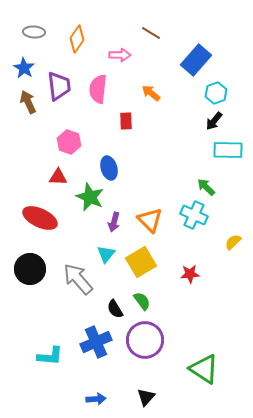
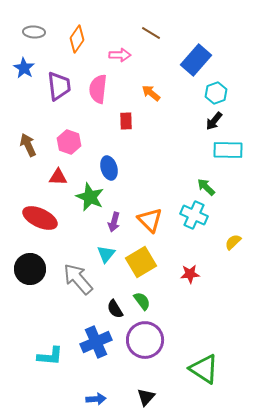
brown arrow: moved 43 px down
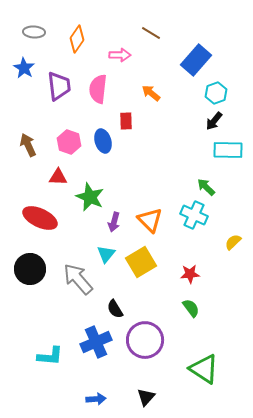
blue ellipse: moved 6 px left, 27 px up
green semicircle: moved 49 px right, 7 px down
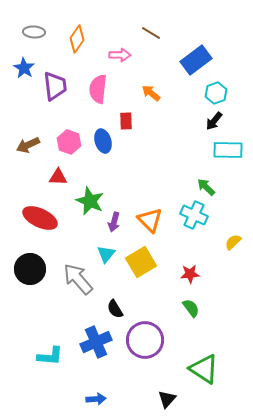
blue rectangle: rotated 12 degrees clockwise
purple trapezoid: moved 4 px left
brown arrow: rotated 90 degrees counterclockwise
green star: moved 4 px down
black triangle: moved 21 px right, 2 px down
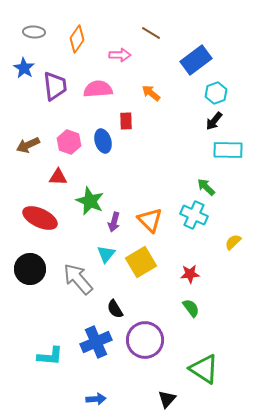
pink semicircle: rotated 80 degrees clockwise
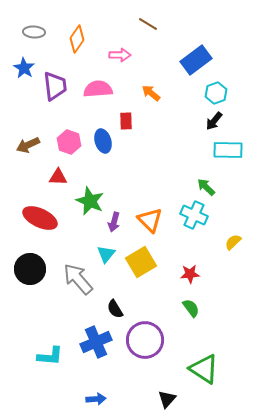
brown line: moved 3 px left, 9 px up
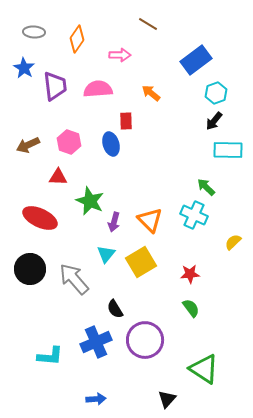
blue ellipse: moved 8 px right, 3 px down
gray arrow: moved 4 px left
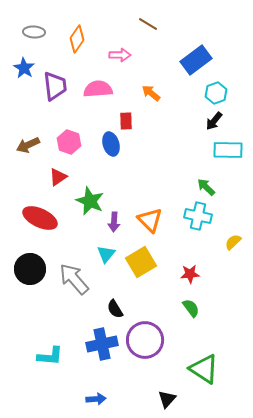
red triangle: rotated 36 degrees counterclockwise
cyan cross: moved 4 px right, 1 px down; rotated 12 degrees counterclockwise
purple arrow: rotated 12 degrees counterclockwise
blue cross: moved 6 px right, 2 px down; rotated 12 degrees clockwise
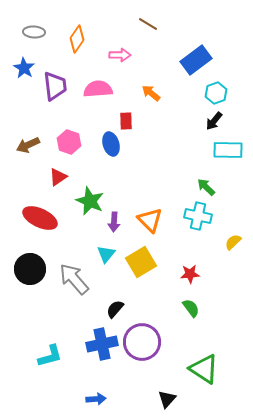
black semicircle: rotated 72 degrees clockwise
purple circle: moved 3 px left, 2 px down
cyan L-shape: rotated 20 degrees counterclockwise
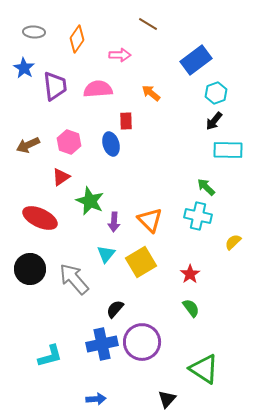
red triangle: moved 3 px right
red star: rotated 30 degrees counterclockwise
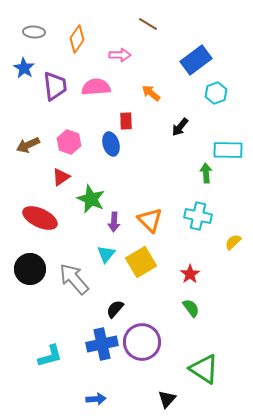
pink semicircle: moved 2 px left, 2 px up
black arrow: moved 34 px left, 6 px down
green arrow: moved 14 px up; rotated 42 degrees clockwise
green star: moved 1 px right, 2 px up
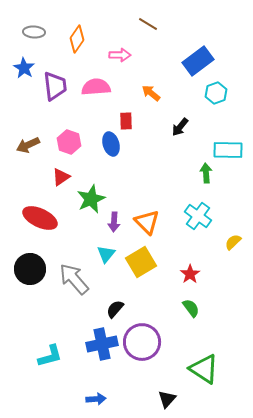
blue rectangle: moved 2 px right, 1 px down
green star: rotated 24 degrees clockwise
cyan cross: rotated 24 degrees clockwise
orange triangle: moved 3 px left, 2 px down
